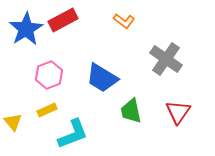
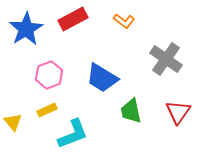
red rectangle: moved 10 px right, 1 px up
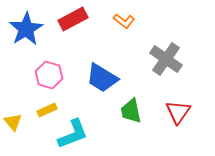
pink hexagon: rotated 24 degrees counterclockwise
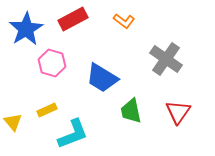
pink hexagon: moved 3 px right, 12 px up
